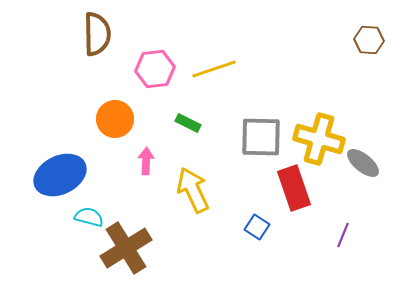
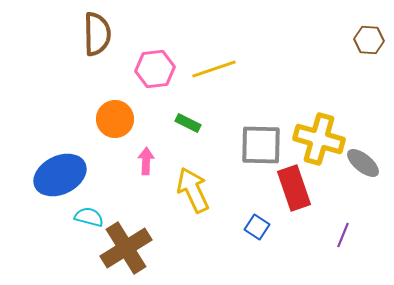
gray square: moved 8 px down
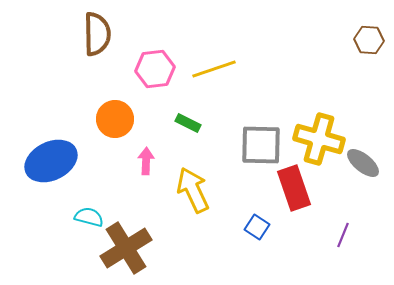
blue ellipse: moved 9 px left, 14 px up
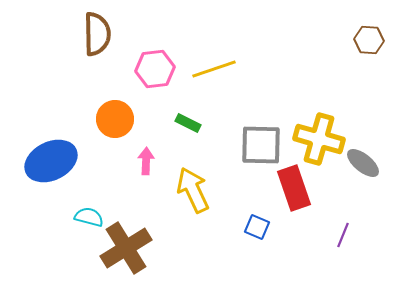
blue square: rotated 10 degrees counterclockwise
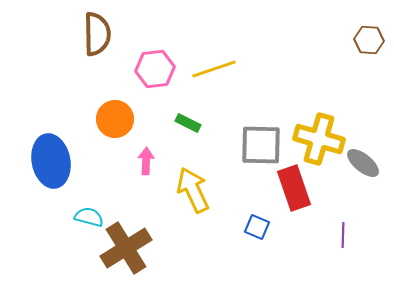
blue ellipse: rotated 75 degrees counterclockwise
purple line: rotated 20 degrees counterclockwise
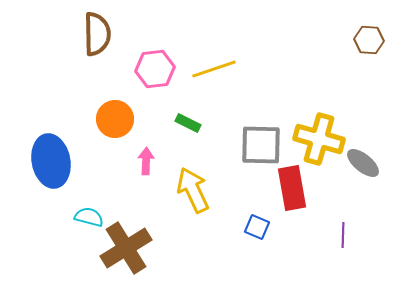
red rectangle: moved 2 px left; rotated 9 degrees clockwise
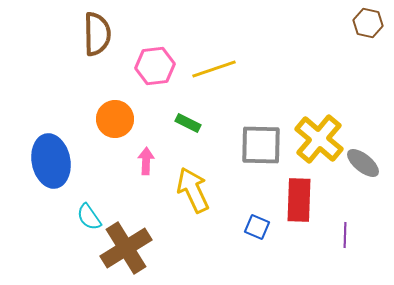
brown hexagon: moved 1 px left, 17 px up; rotated 8 degrees clockwise
pink hexagon: moved 3 px up
yellow cross: rotated 24 degrees clockwise
red rectangle: moved 7 px right, 12 px down; rotated 12 degrees clockwise
cyan semicircle: rotated 140 degrees counterclockwise
purple line: moved 2 px right
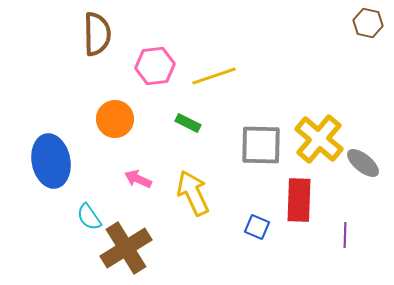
yellow line: moved 7 px down
pink arrow: moved 8 px left, 18 px down; rotated 68 degrees counterclockwise
yellow arrow: moved 3 px down
